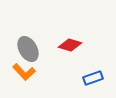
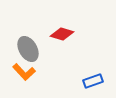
red diamond: moved 8 px left, 11 px up
blue rectangle: moved 3 px down
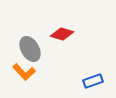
gray ellipse: moved 2 px right
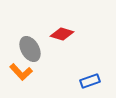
orange L-shape: moved 3 px left
blue rectangle: moved 3 px left
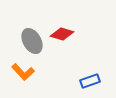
gray ellipse: moved 2 px right, 8 px up
orange L-shape: moved 2 px right
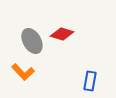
blue rectangle: rotated 60 degrees counterclockwise
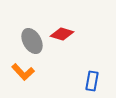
blue rectangle: moved 2 px right
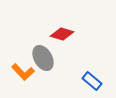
gray ellipse: moved 11 px right, 17 px down
blue rectangle: rotated 60 degrees counterclockwise
